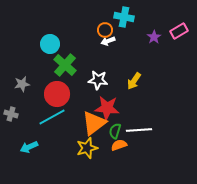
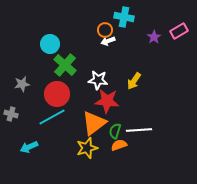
red star: moved 7 px up
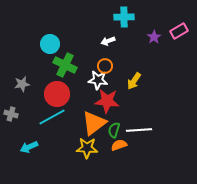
cyan cross: rotated 12 degrees counterclockwise
orange circle: moved 36 px down
green cross: rotated 15 degrees counterclockwise
green semicircle: moved 1 px left, 1 px up
yellow star: rotated 20 degrees clockwise
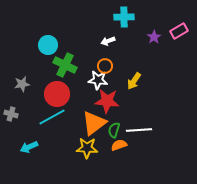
cyan circle: moved 2 px left, 1 px down
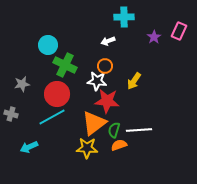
pink rectangle: rotated 36 degrees counterclockwise
white star: moved 1 px left, 1 px down
